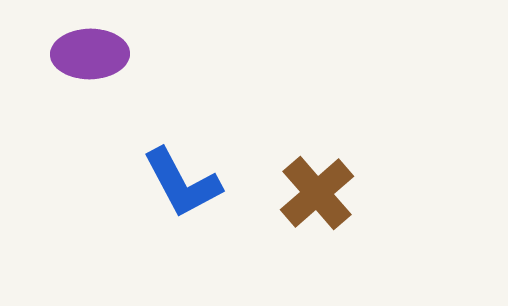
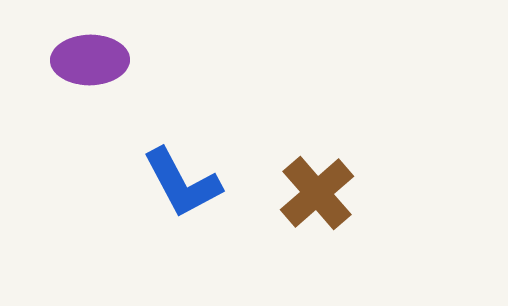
purple ellipse: moved 6 px down
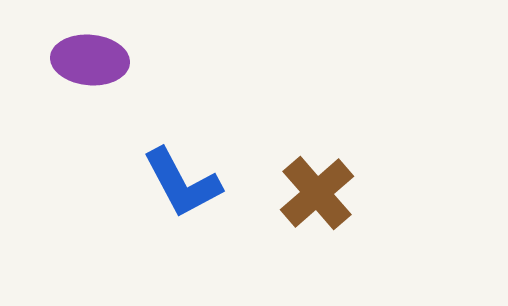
purple ellipse: rotated 6 degrees clockwise
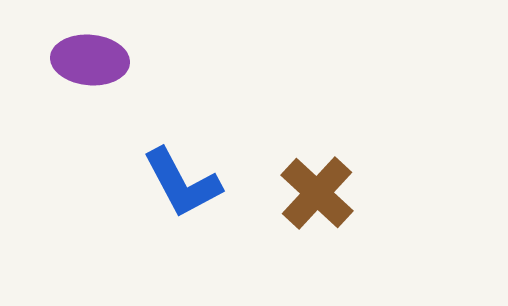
brown cross: rotated 6 degrees counterclockwise
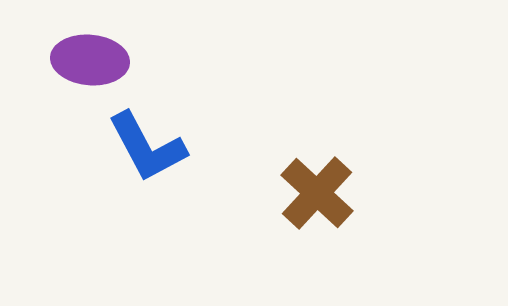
blue L-shape: moved 35 px left, 36 px up
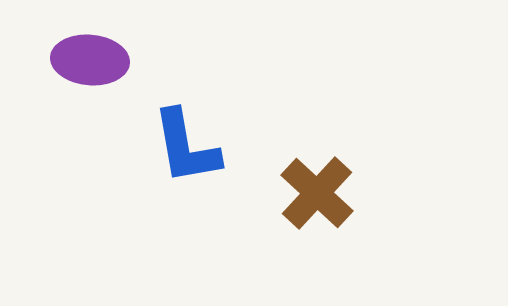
blue L-shape: moved 39 px right; rotated 18 degrees clockwise
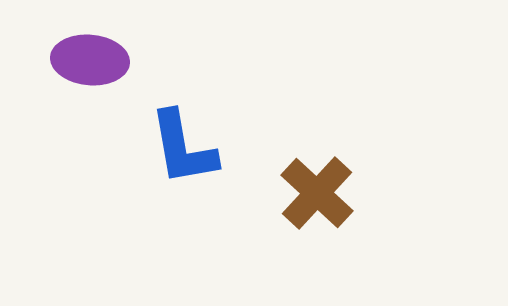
blue L-shape: moved 3 px left, 1 px down
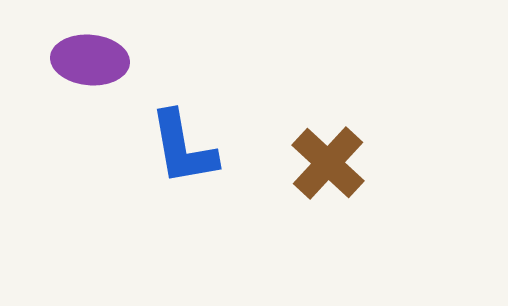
brown cross: moved 11 px right, 30 px up
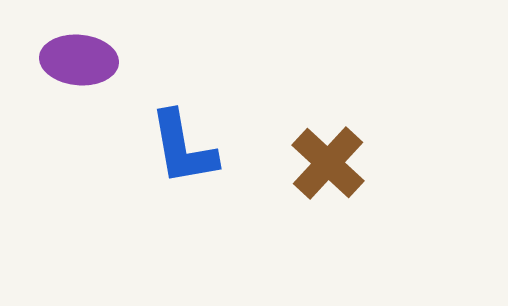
purple ellipse: moved 11 px left
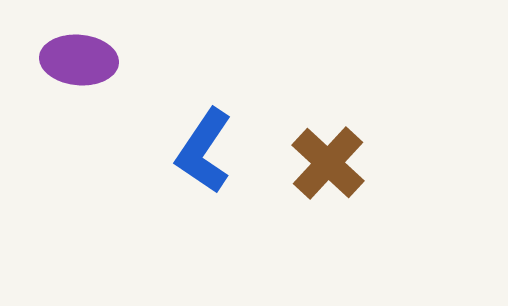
blue L-shape: moved 21 px right, 3 px down; rotated 44 degrees clockwise
